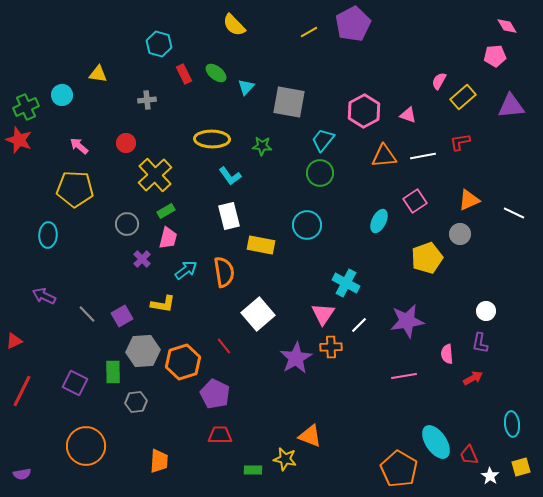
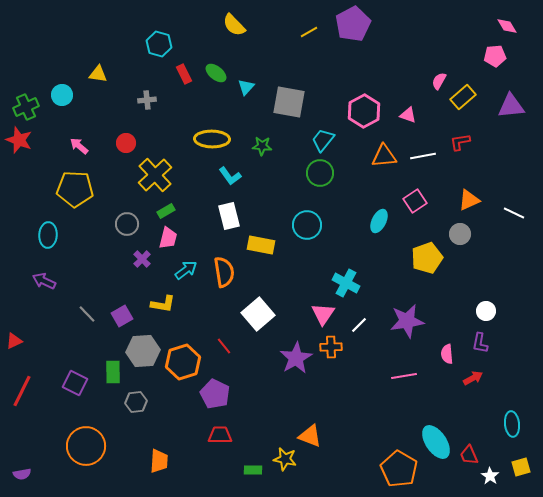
purple arrow at (44, 296): moved 15 px up
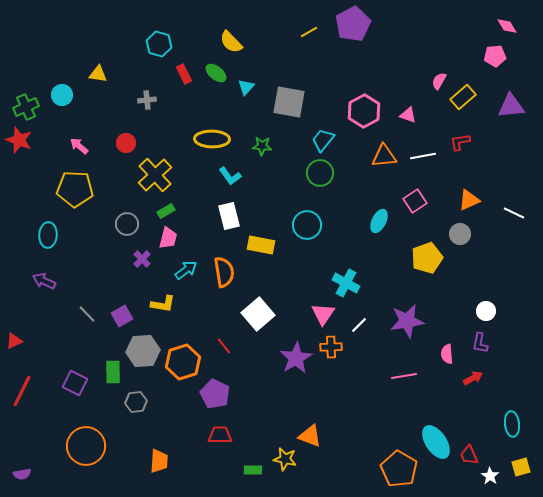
yellow semicircle at (234, 25): moved 3 px left, 17 px down
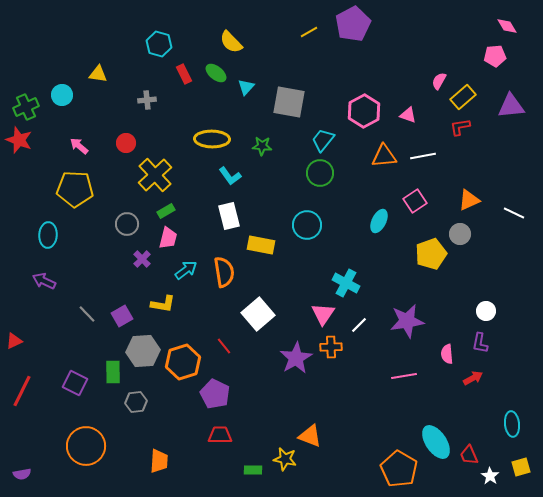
red L-shape at (460, 142): moved 15 px up
yellow pentagon at (427, 258): moved 4 px right, 4 px up
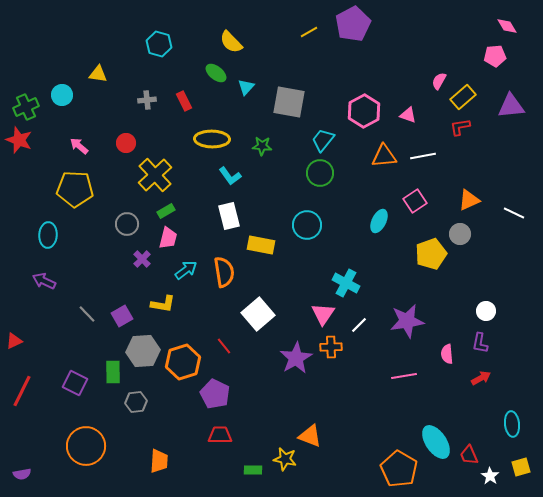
red rectangle at (184, 74): moved 27 px down
red arrow at (473, 378): moved 8 px right
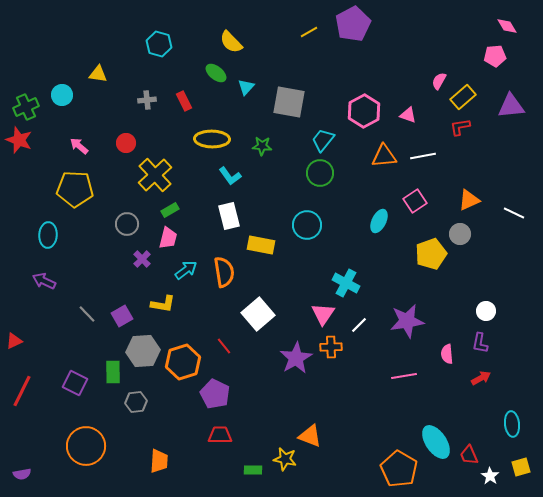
green rectangle at (166, 211): moved 4 px right, 1 px up
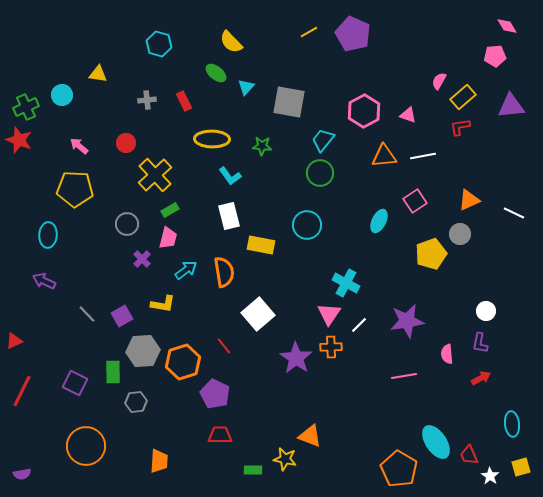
purple pentagon at (353, 24): moved 10 px down; rotated 20 degrees counterclockwise
pink triangle at (323, 314): moved 6 px right
purple star at (296, 358): rotated 8 degrees counterclockwise
